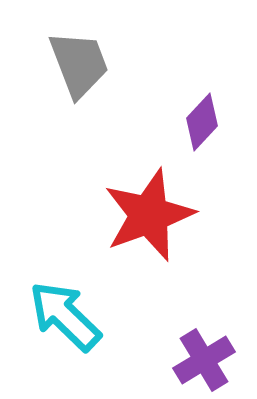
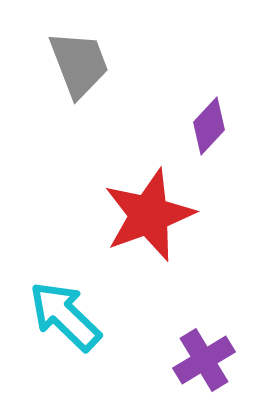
purple diamond: moved 7 px right, 4 px down
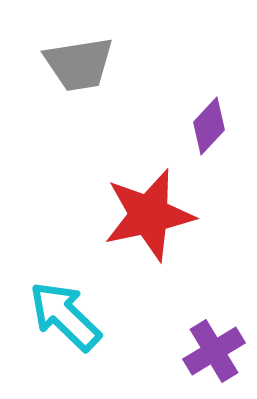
gray trapezoid: rotated 102 degrees clockwise
red star: rotated 8 degrees clockwise
purple cross: moved 10 px right, 9 px up
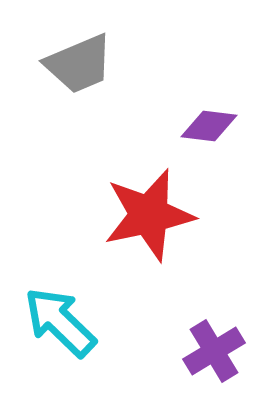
gray trapezoid: rotated 14 degrees counterclockwise
purple diamond: rotated 54 degrees clockwise
cyan arrow: moved 5 px left, 6 px down
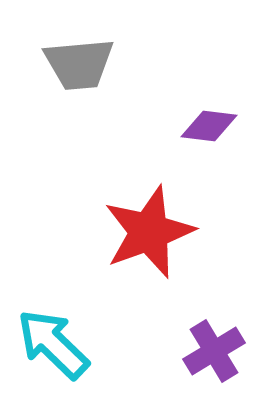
gray trapezoid: rotated 18 degrees clockwise
red star: moved 17 px down; rotated 8 degrees counterclockwise
cyan arrow: moved 7 px left, 22 px down
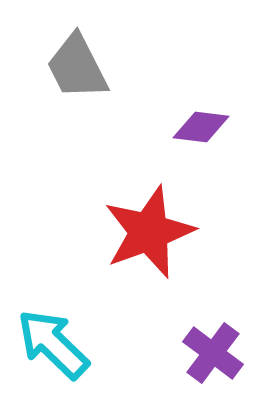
gray trapezoid: moved 2 px left, 3 px down; rotated 68 degrees clockwise
purple diamond: moved 8 px left, 1 px down
purple cross: moved 1 px left, 2 px down; rotated 22 degrees counterclockwise
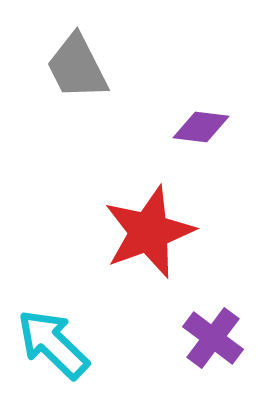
purple cross: moved 15 px up
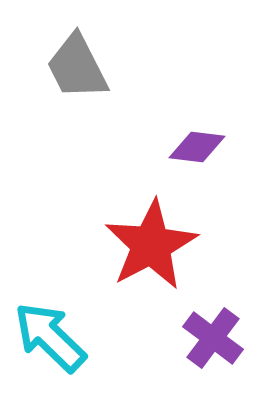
purple diamond: moved 4 px left, 20 px down
red star: moved 2 px right, 13 px down; rotated 8 degrees counterclockwise
cyan arrow: moved 3 px left, 7 px up
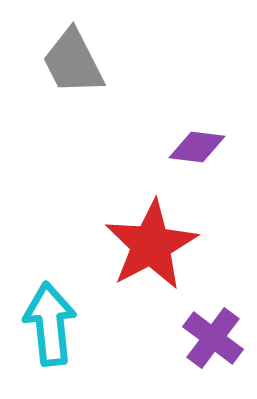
gray trapezoid: moved 4 px left, 5 px up
cyan arrow: moved 13 px up; rotated 40 degrees clockwise
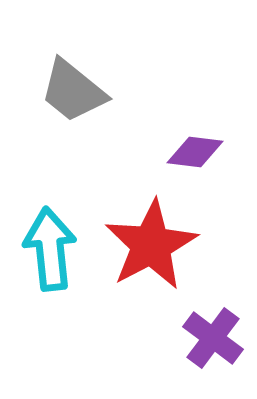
gray trapezoid: moved 29 px down; rotated 24 degrees counterclockwise
purple diamond: moved 2 px left, 5 px down
cyan arrow: moved 75 px up
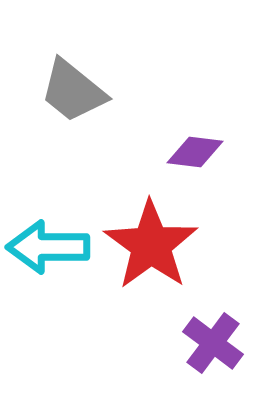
red star: rotated 8 degrees counterclockwise
cyan arrow: moved 2 px left, 2 px up; rotated 84 degrees counterclockwise
purple cross: moved 5 px down
